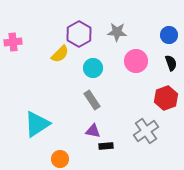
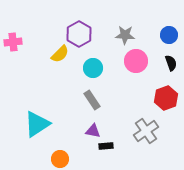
gray star: moved 8 px right, 3 px down
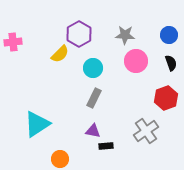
gray rectangle: moved 2 px right, 2 px up; rotated 60 degrees clockwise
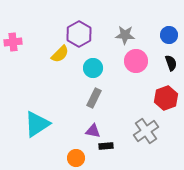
orange circle: moved 16 px right, 1 px up
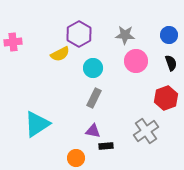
yellow semicircle: rotated 18 degrees clockwise
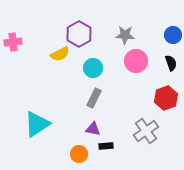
blue circle: moved 4 px right
purple triangle: moved 2 px up
orange circle: moved 3 px right, 4 px up
